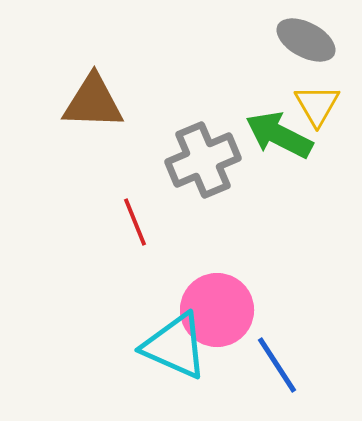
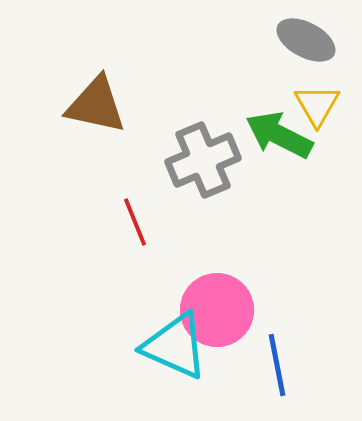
brown triangle: moved 3 px right, 3 px down; rotated 10 degrees clockwise
blue line: rotated 22 degrees clockwise
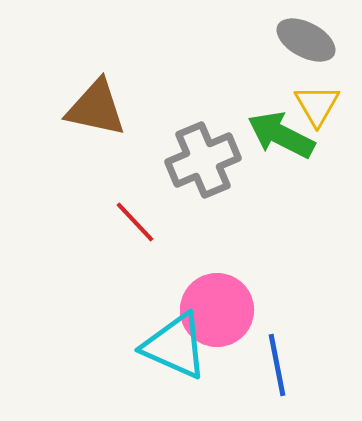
brown triangle: moved 3 px down
green arrow: moved 2 px right
red line: rotated 21 degrees counterclockwise
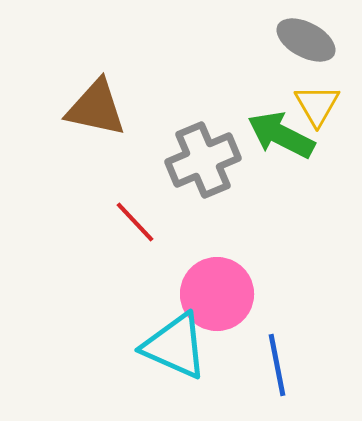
pink circle: moved 16 px up
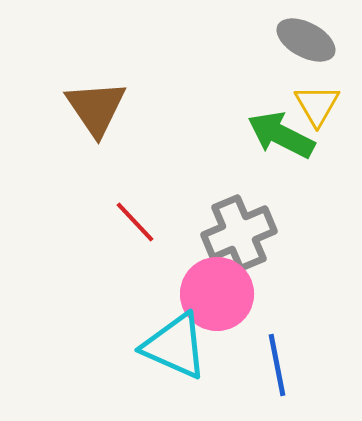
brown triangle: rotated 44 degrees clockwise
gray cross: moved 36 px right, 73 px down
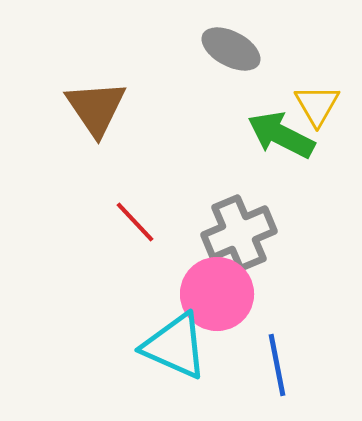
gray ellipse: moved 75 px left, 9 px down
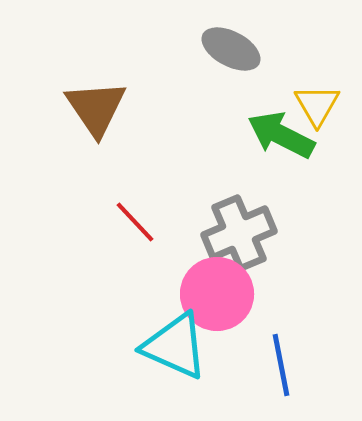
blue line: moved 4 px right
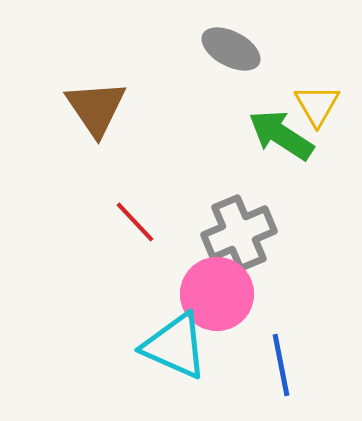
green arrow: rotated 6 degrees clockwise
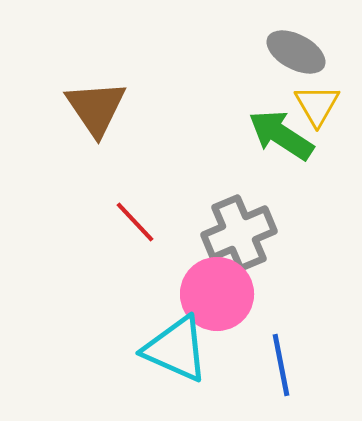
gray ellipse: moved 65 px right, 3 px down
cyan triangle: moved 1 px right, 3 px down
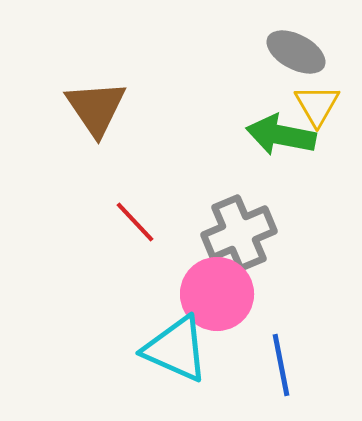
green arrow: rotated 22 degrees counterclockwise
